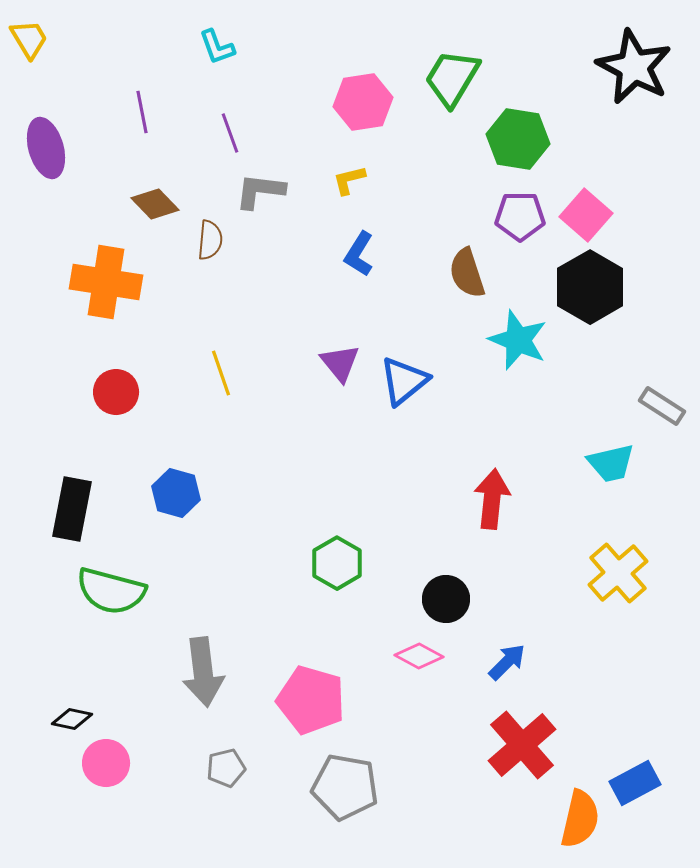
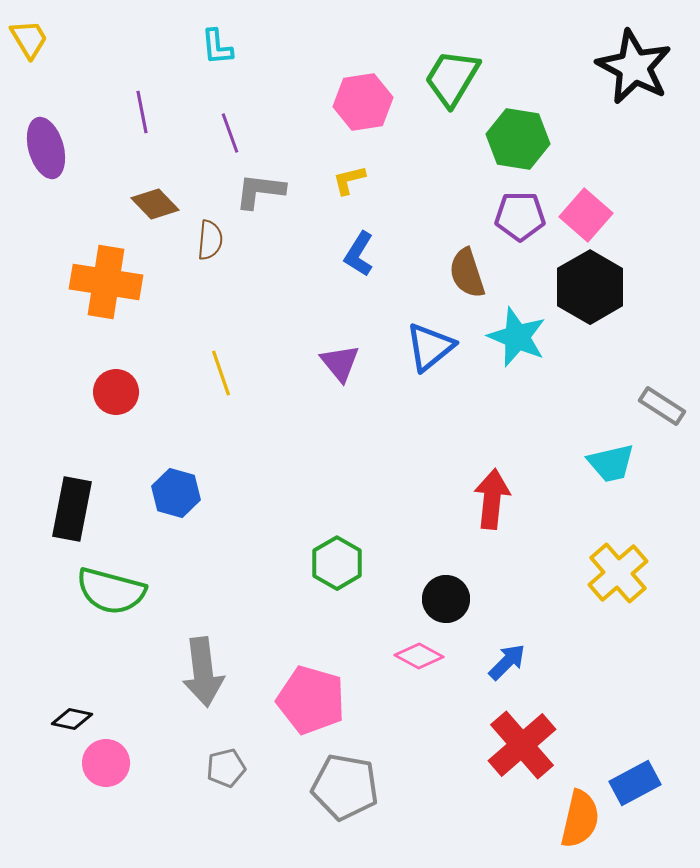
cyan L-shape at (217, 47): rotated 15 degrees clockwise
cyan star at (518, 340): moved 1 px left, 3 px up
blue triangle at (404, 381): moved 26 px right, 34 px up
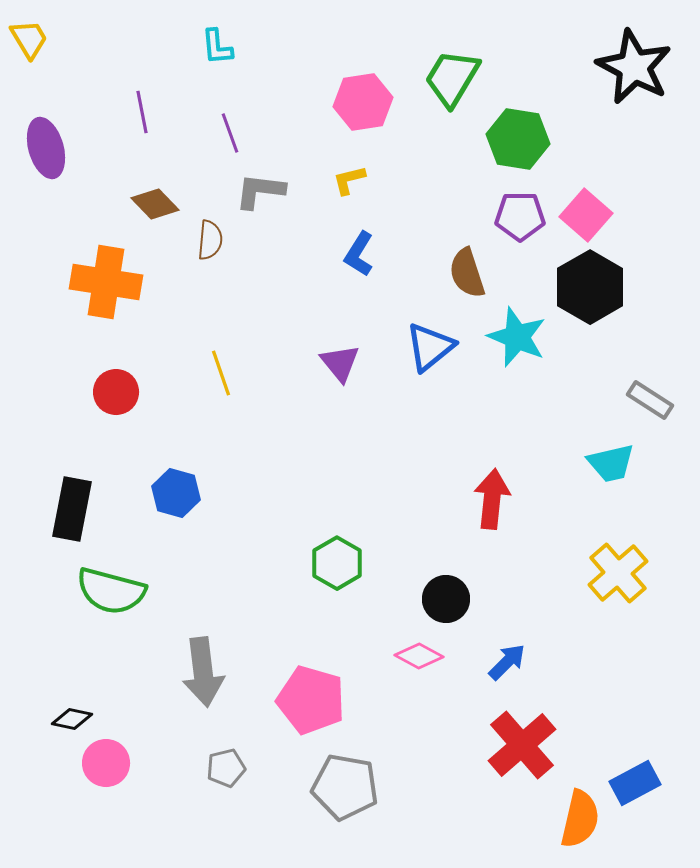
gray rectangle at (662, 406): moved 12 px left, 6 px up
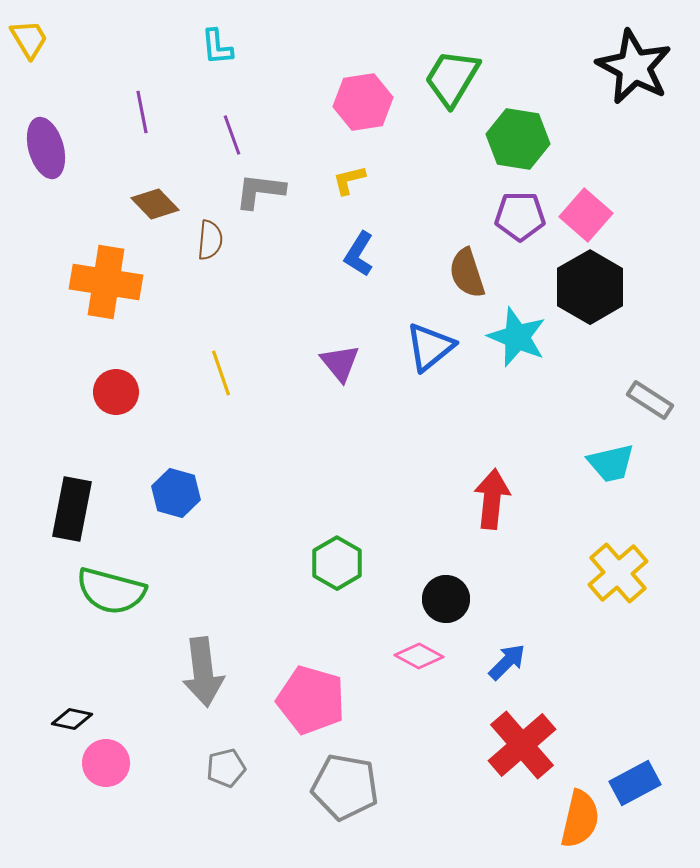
purple line at (230, 133): moved 2 px right, 2 px down
